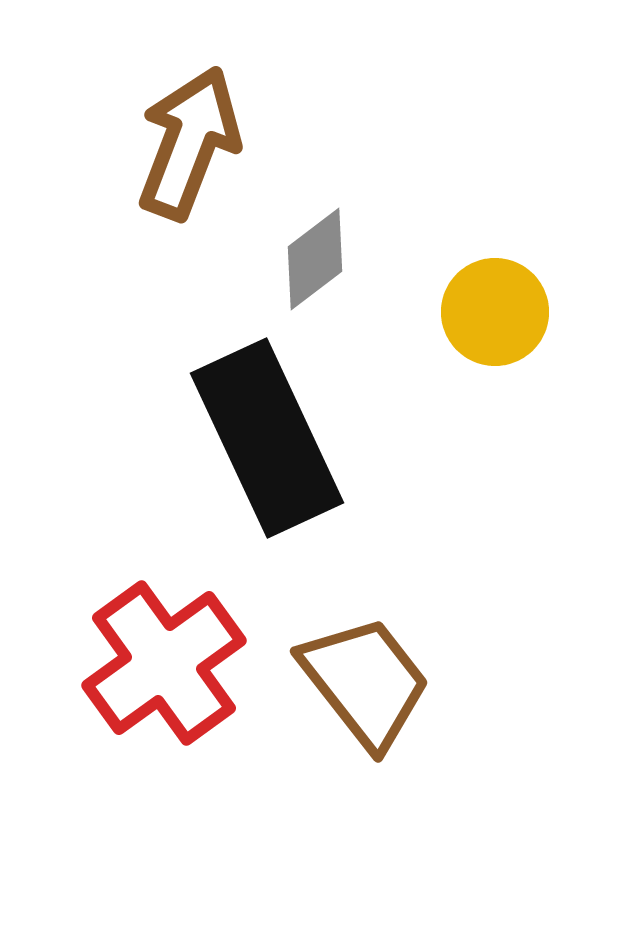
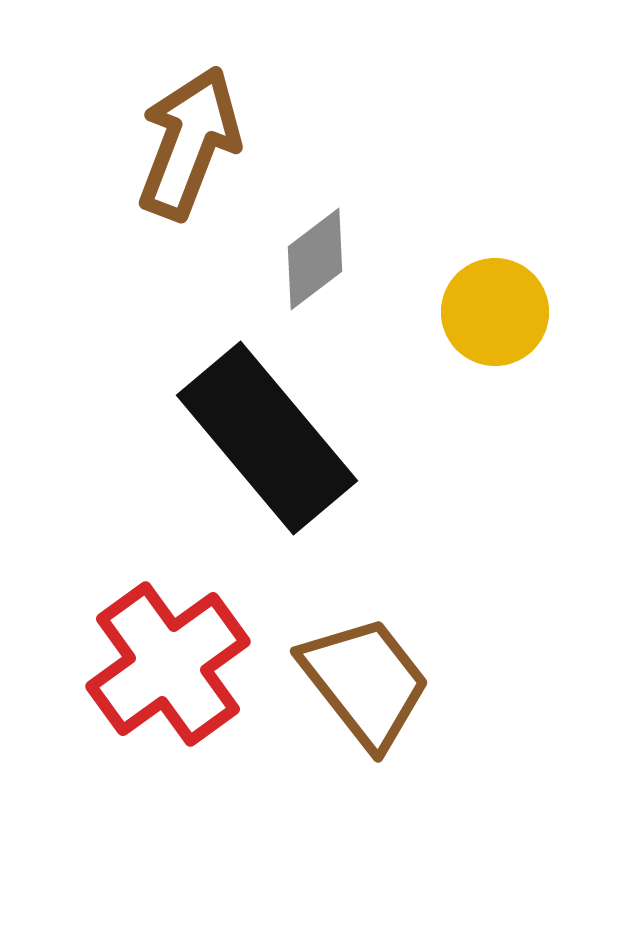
black rectangle: rotated 15 degrees counterclockwise
red cross: moved 4 px right, 1 px down
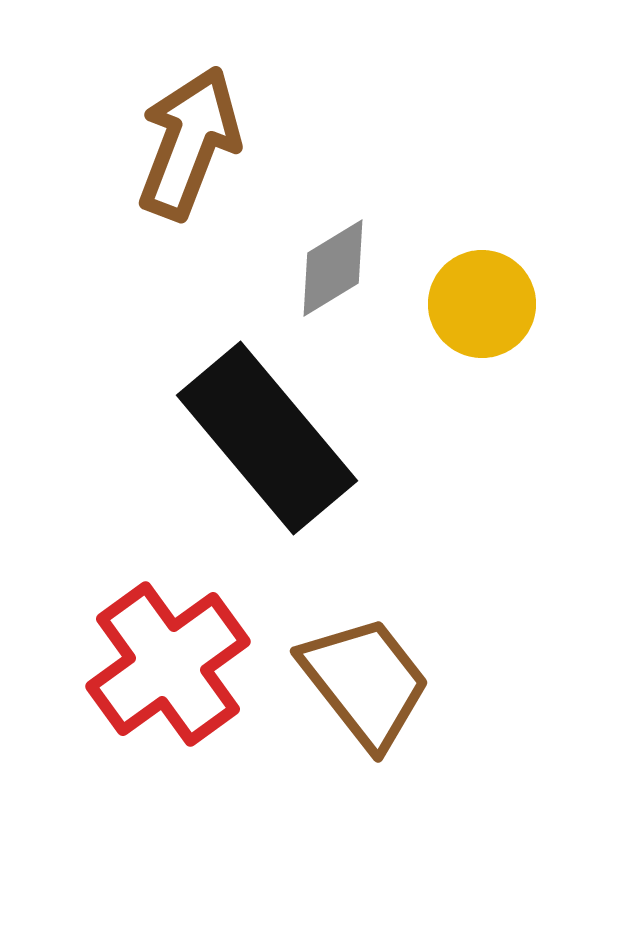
gray diamond: moved 18 px right, 9 px down; rotated 6 degrees clockwise
yellow circle: moved 13 px left, 8 px up
